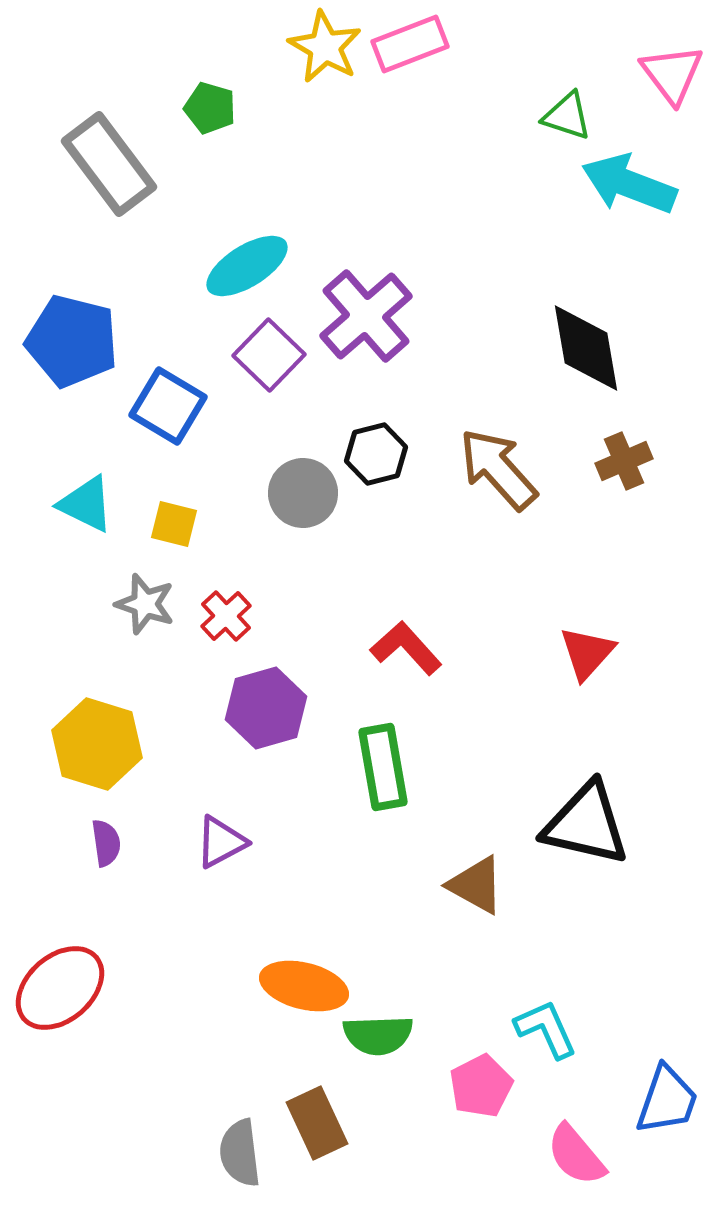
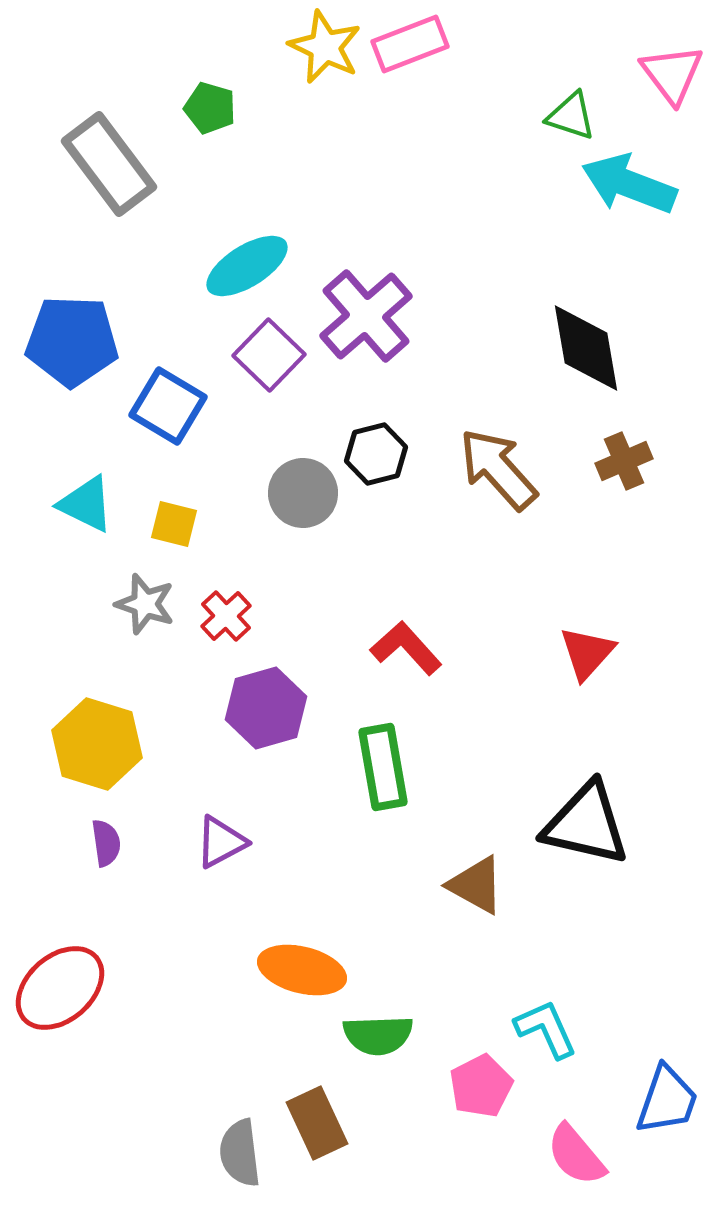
yellow star: rotated 4 degrees counterclockwise
green triangle: moved 4 px right
blue pentagon: rotated 12 degrees counterclockwise
orange ellipse: moved 2 px left, 16 px up
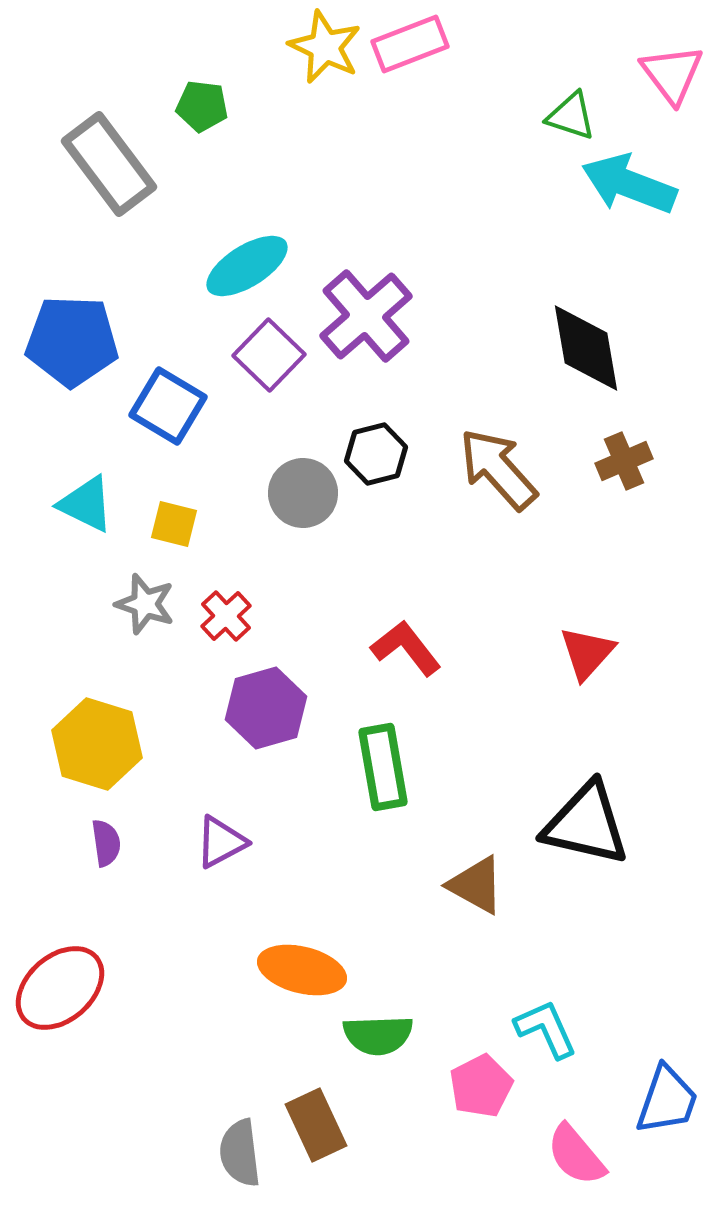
green pentagon: moved 8 px left, 2 px up; rotated 9 degrees counterclockwise
red L-shape: rotated 4 degrees clockwise
brown rectangle: moved 1 px left, 2 px down
